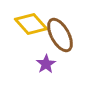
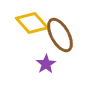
yellow diamond: moved 1 px right, 1 px up
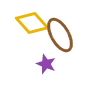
purple star: rotated 18 degrees counterclockwise
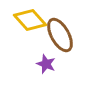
yellow diamond: moved 2 px left, 3 px up
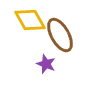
yellow diamond: rotated 12 degrees clockwise
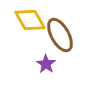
purple star: rotated 12 degrees clockwise
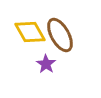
yellow diamond: moved 12 px down
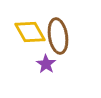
brown ellipse: moved 2 px left, 1 px down; rotated 20 degrees clockwise
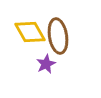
purple star: rotated 12 degrees clockwise
